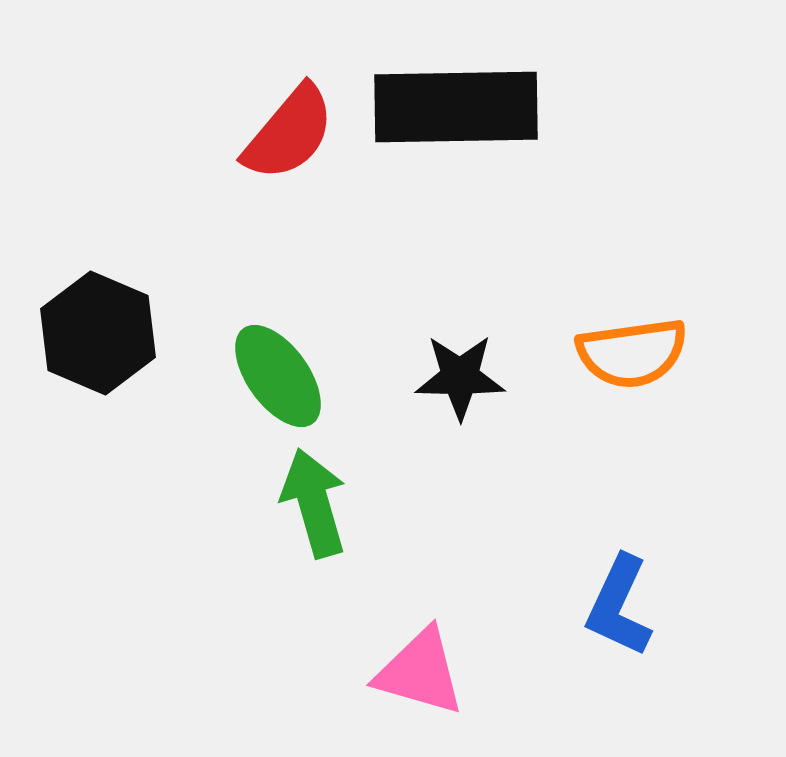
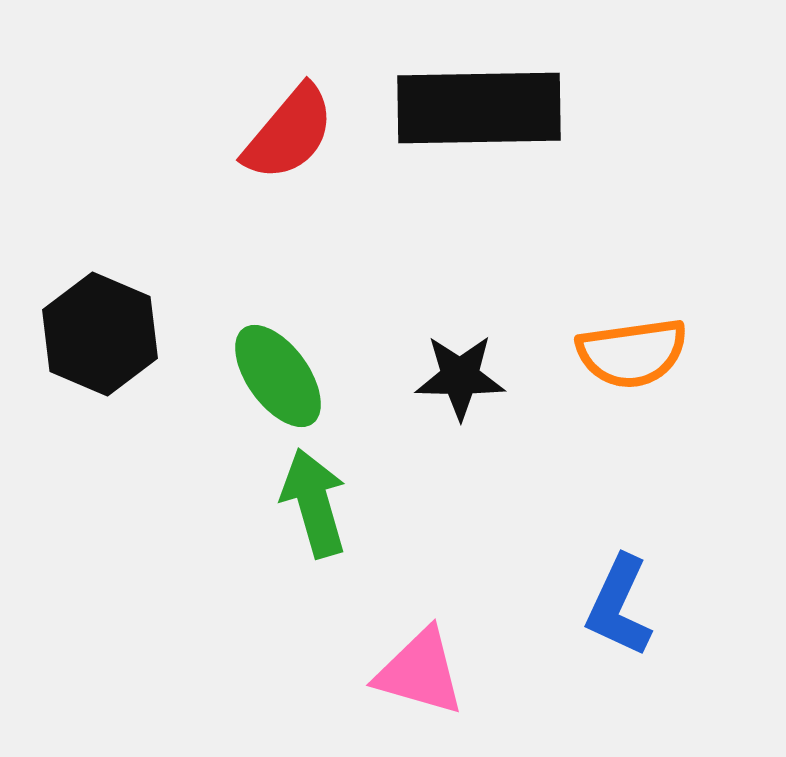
black rectangle: moved 23 px right, 1 px down
black hexagon: moved 2 px right, 1 px down
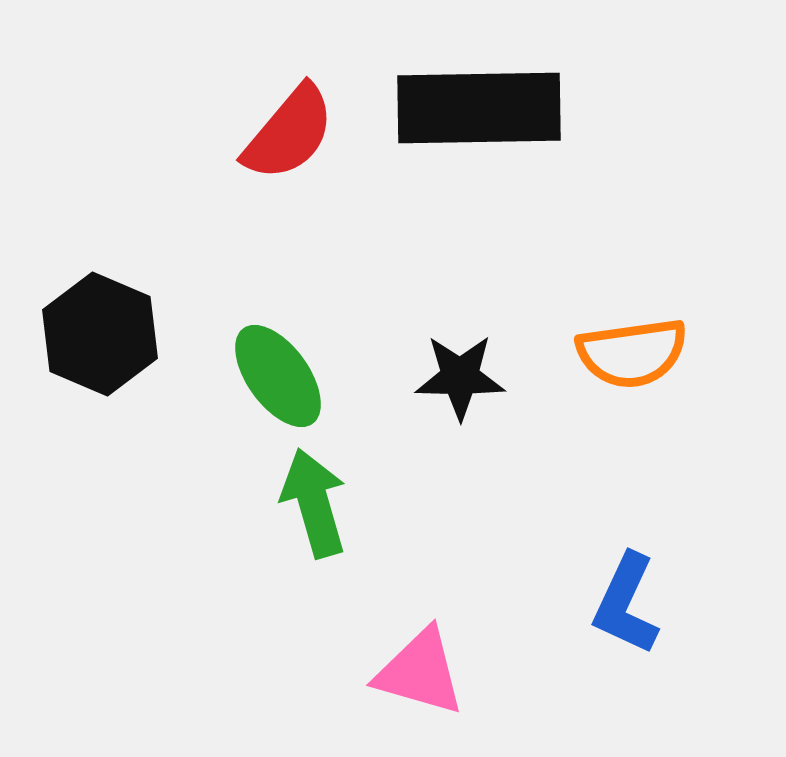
blue L-shape: moved 7 px right, 2 px up
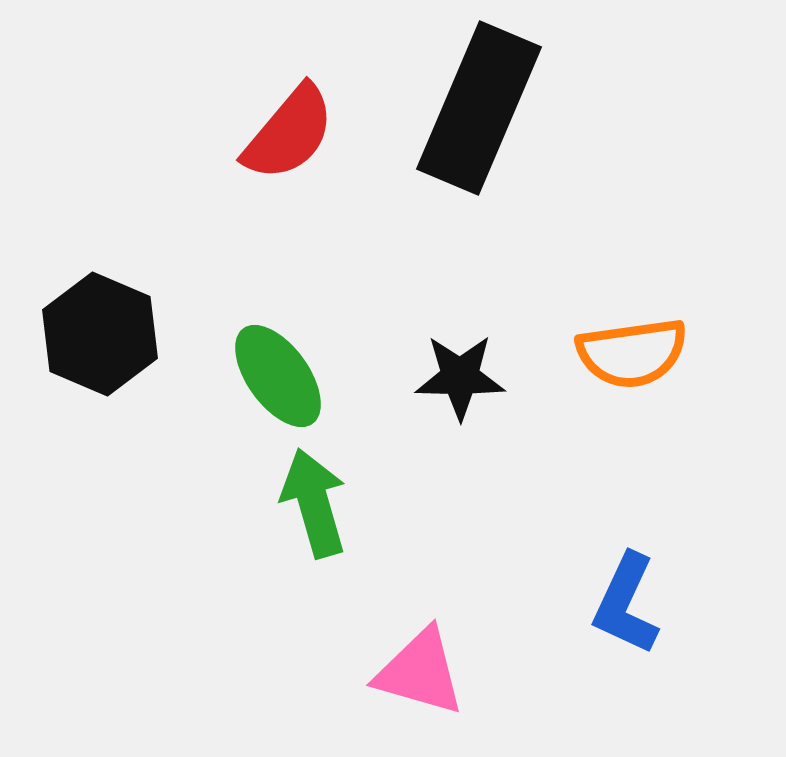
black rectangle: rotated 66 degrees counterclockwise
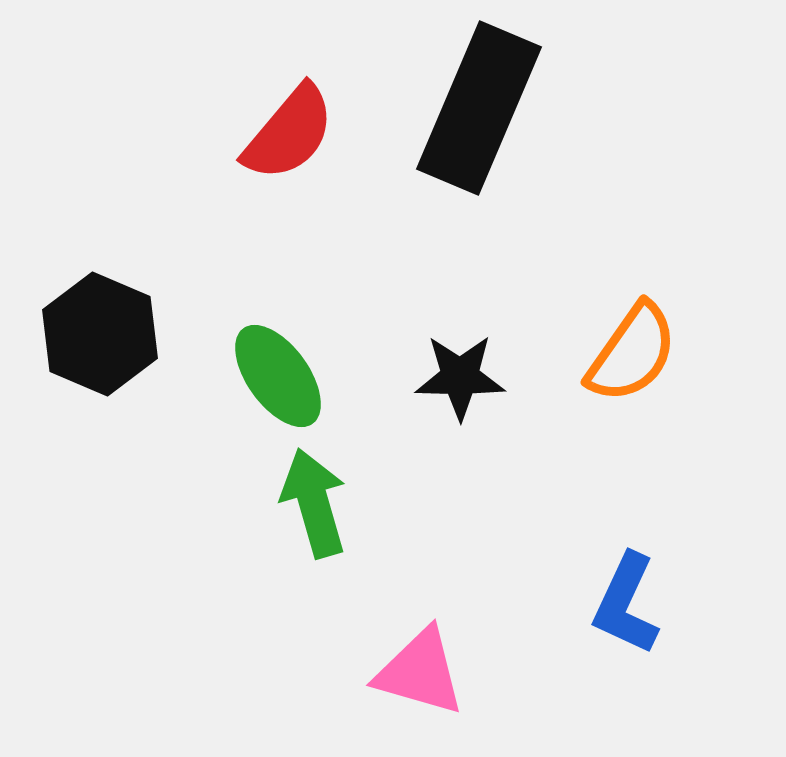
orange semicircle: rotated 47 degrees counterclockwise
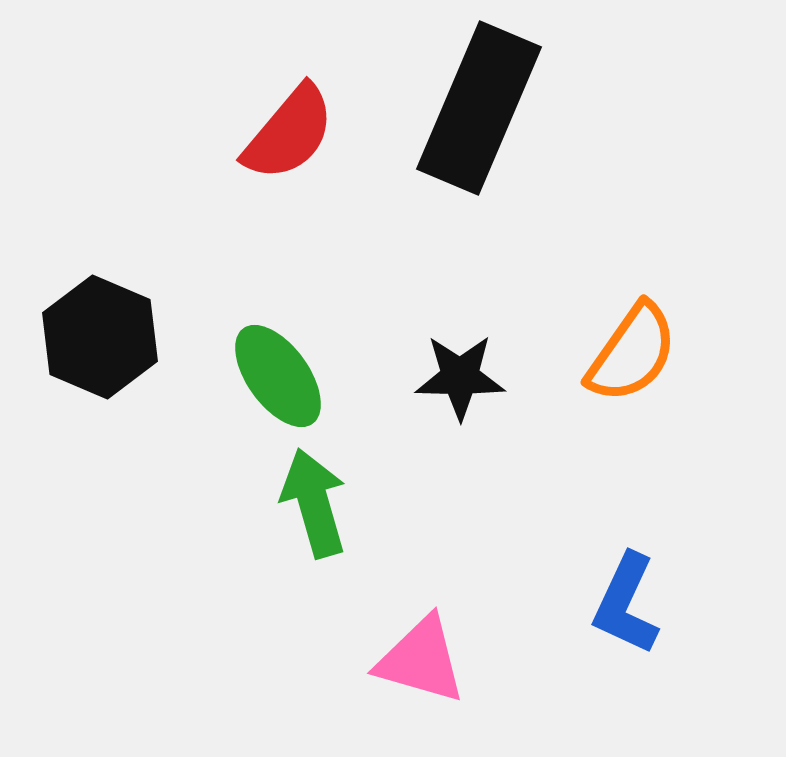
black hexagon: moved 3 px down
pink triangle: moved 1 px right, 12 px up
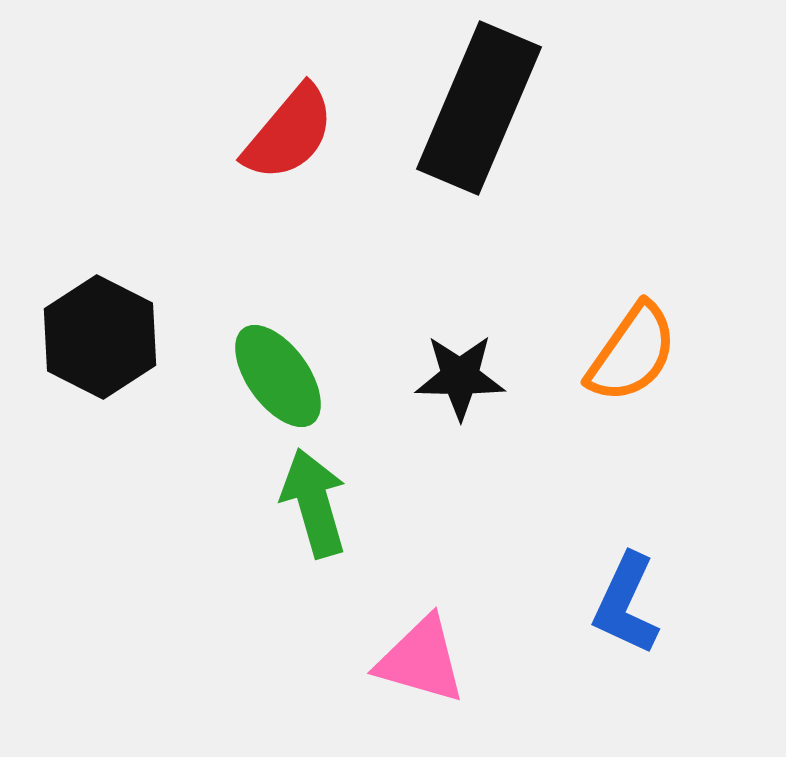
black hexagon: rotated 4 degrees clockwise
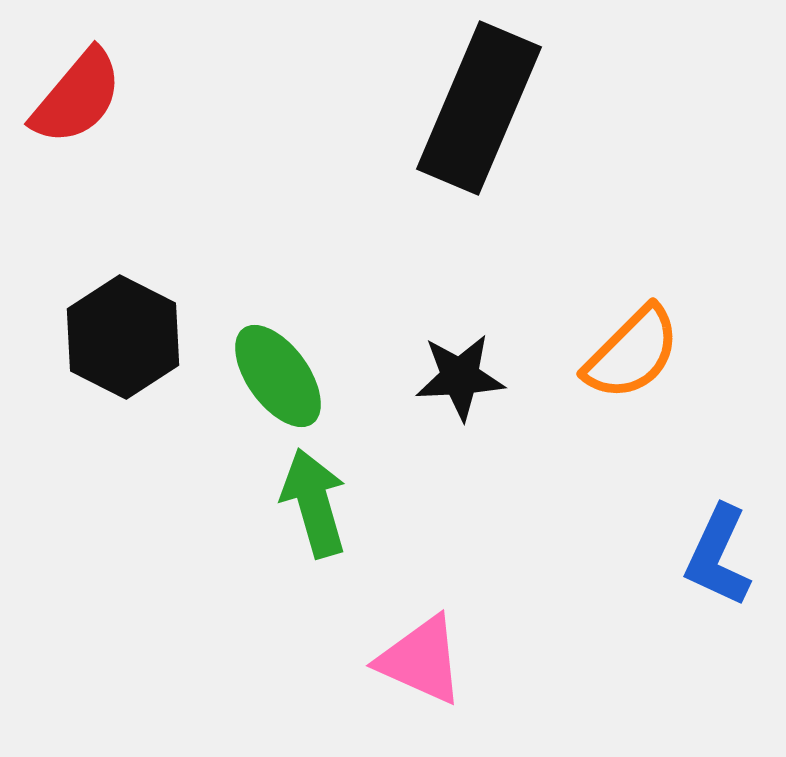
red semicircle: moved 212 px left, 36 px up
black hexagon: moved 23 px right
orange semicircle: rotated 10 degrees clockwise
black star: rotated 4 degrees counterclockwise
blue L-shape: moved 92 px right, 48 px up
pink triangle: rotated 8 degrees clockwise
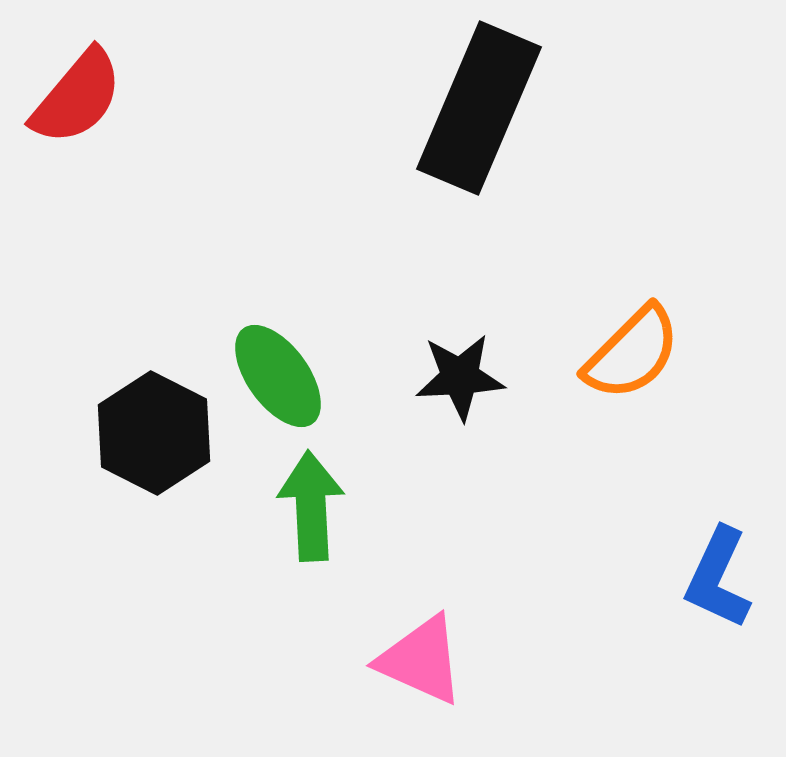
black hexagon: moved 31 px right, 96 px down
green arrow: moved 3 px left, 3 px down; rotated 13 degrees clockwise
blue L-shape: moved 22 px down
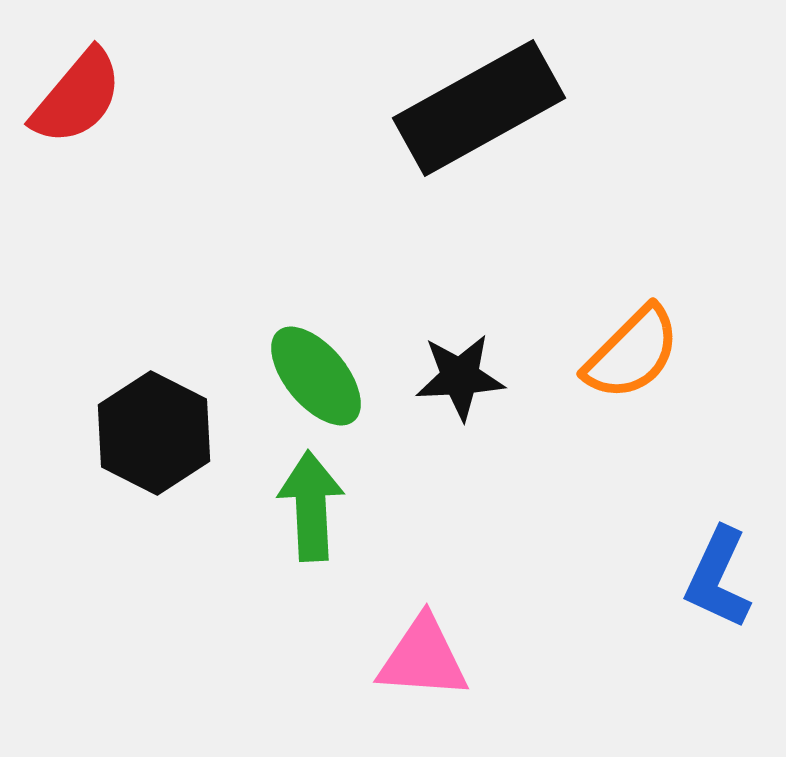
black rectangle: rotated 38 degrees clockwise
green ellipse: moved 38 px right; rotated 4 degrees counterclockwise
pink triangle: moved 2 px right, 2 px up; rotated 20 degrees counterclockwise
